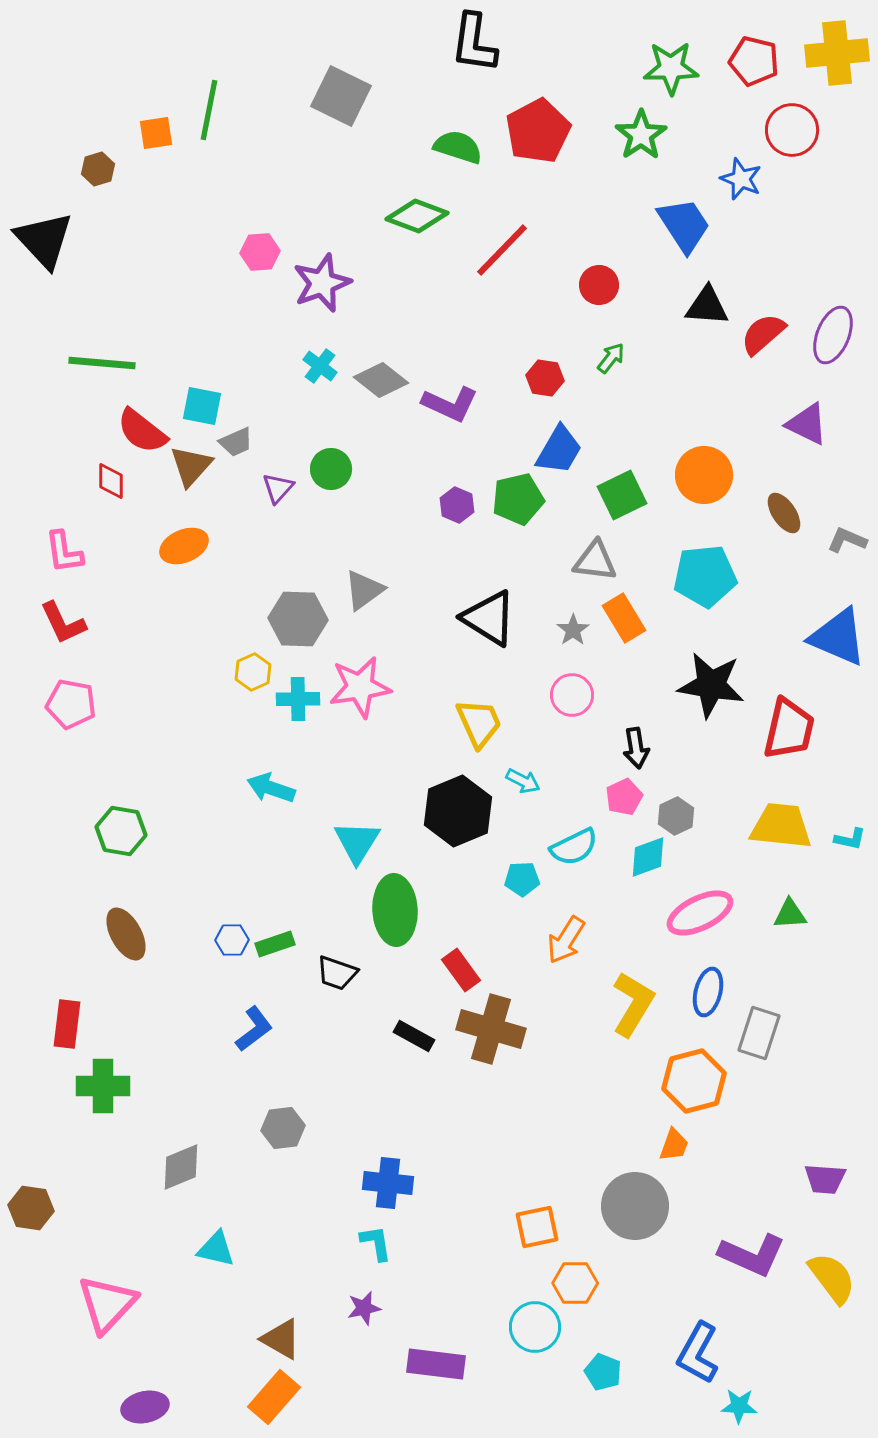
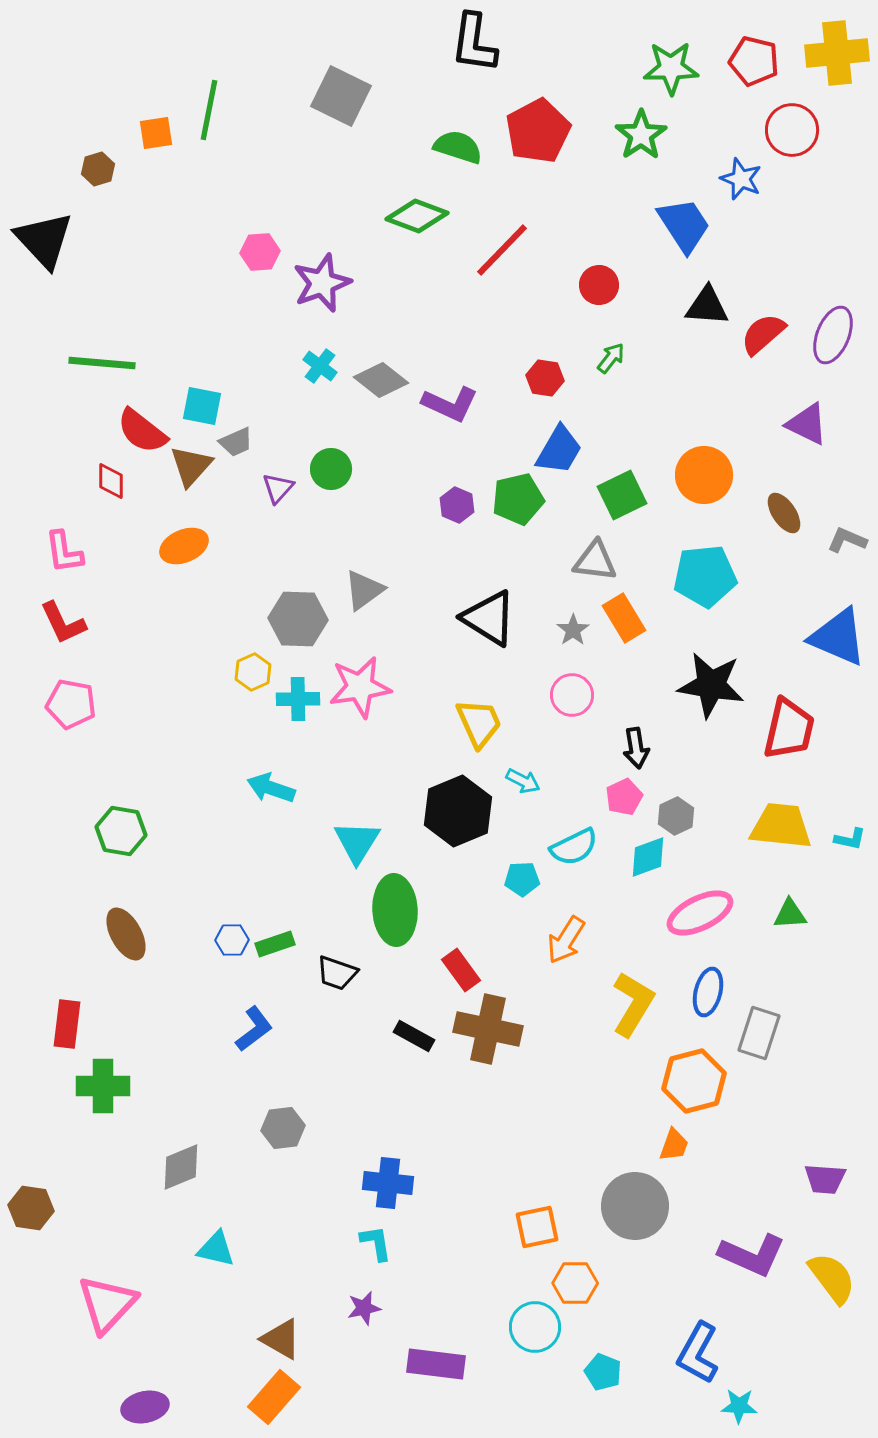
brown cross at (491, 1029): moved 3 px left; rotated 4 degrees counterclockwise
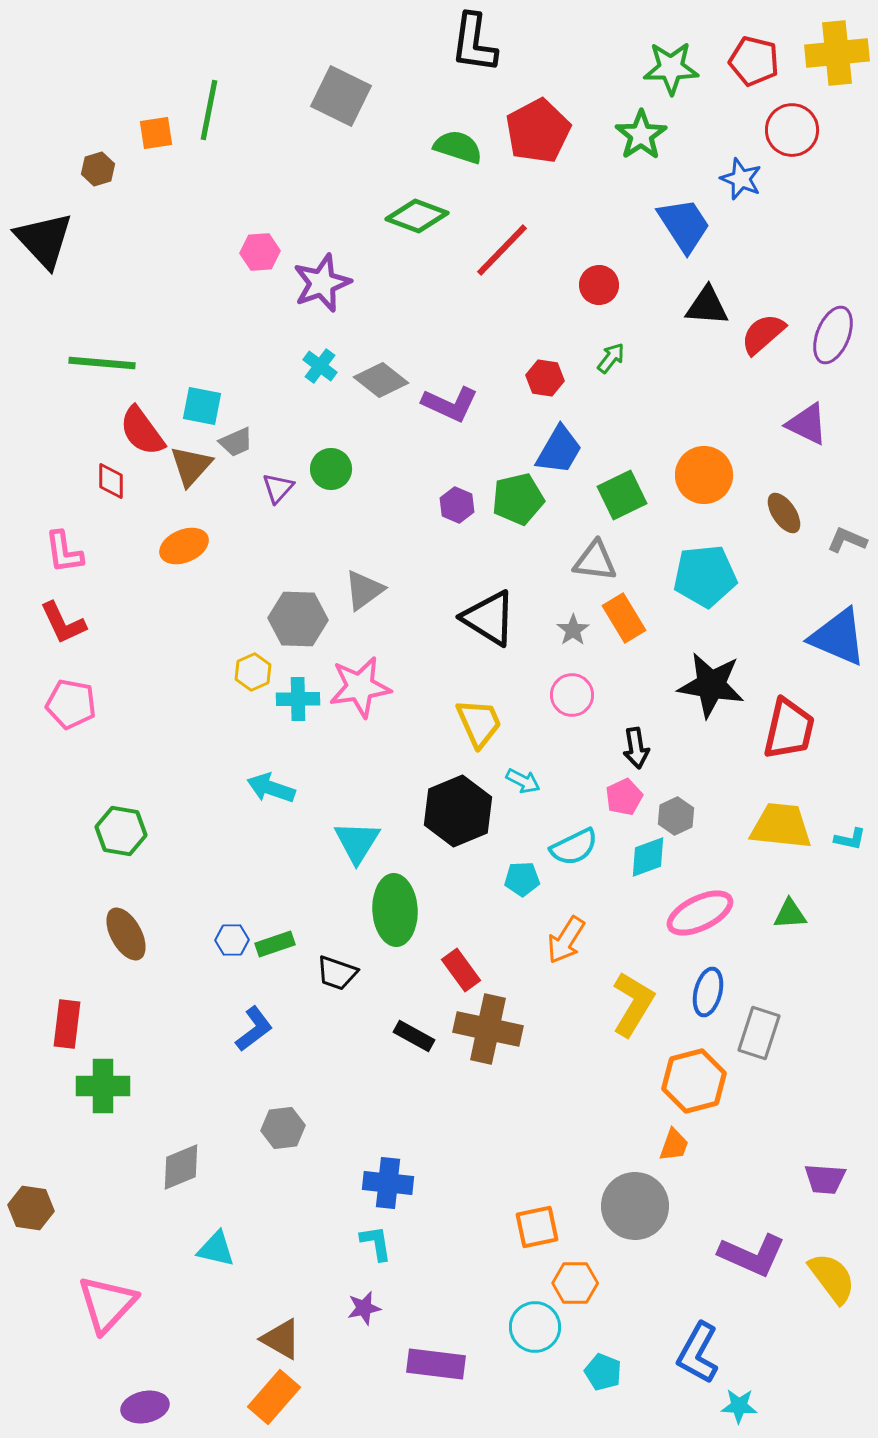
red semicircle at (142, 431): rotated 16 degrees clockwise
